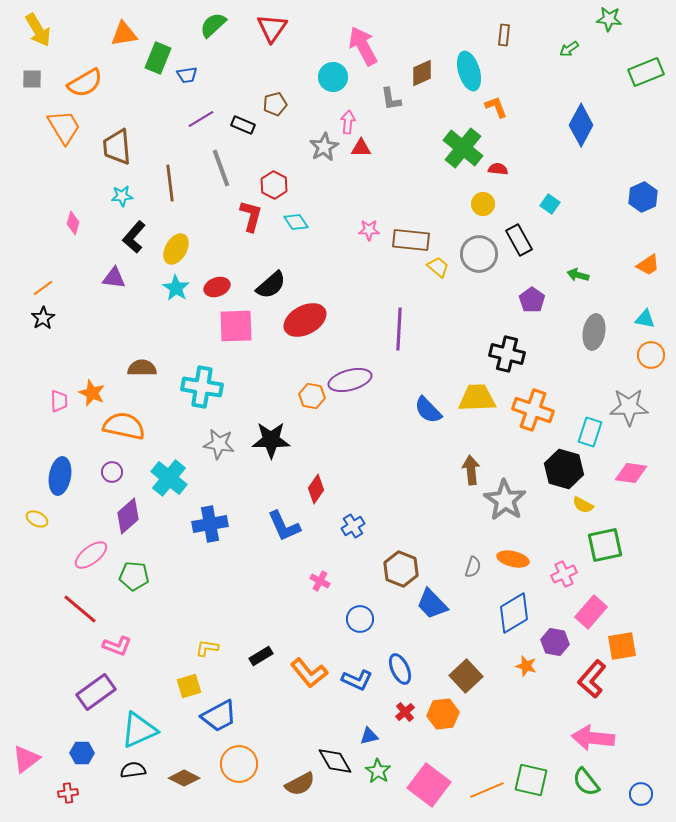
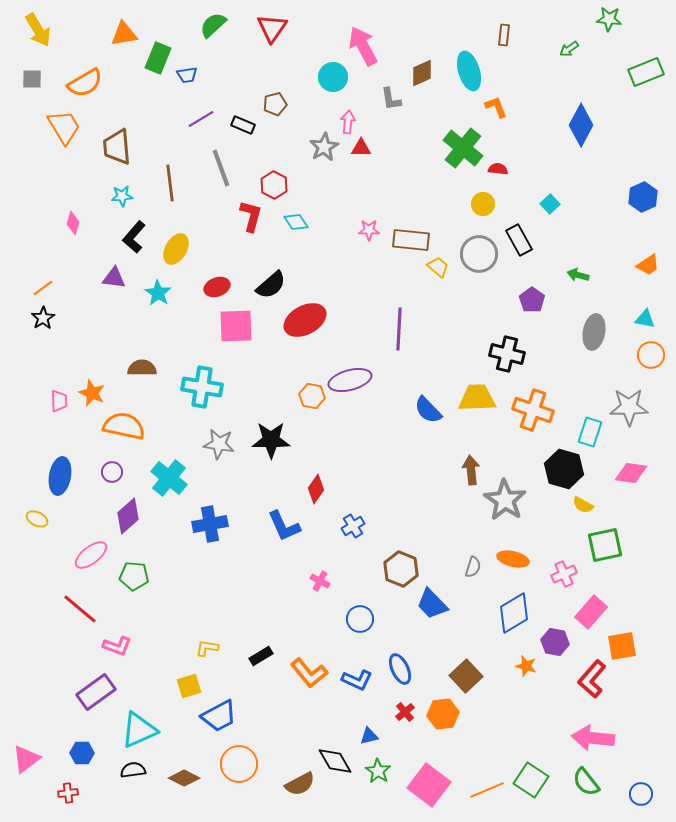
cyan square at (550, 204): rotated 12 degrees clockwise
cyan star at (176, 288): moved 18 px left, 5 px down
green square at (531, 780): rotated 20 degrees clockwise
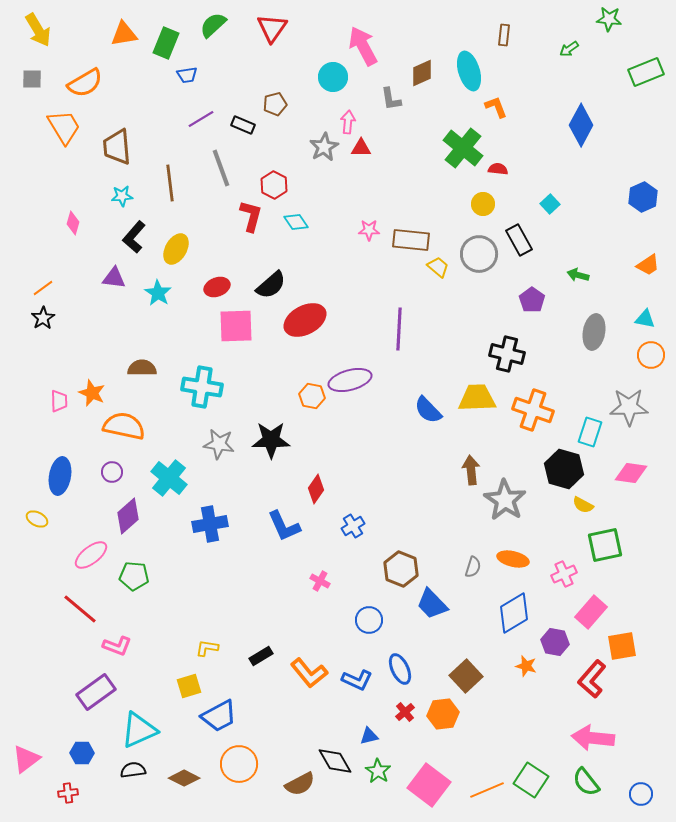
green rectangle at (158, 58): moved 8 px right, 15 px up
blue circle at (360, 619): moved 9 px right, 1 px down
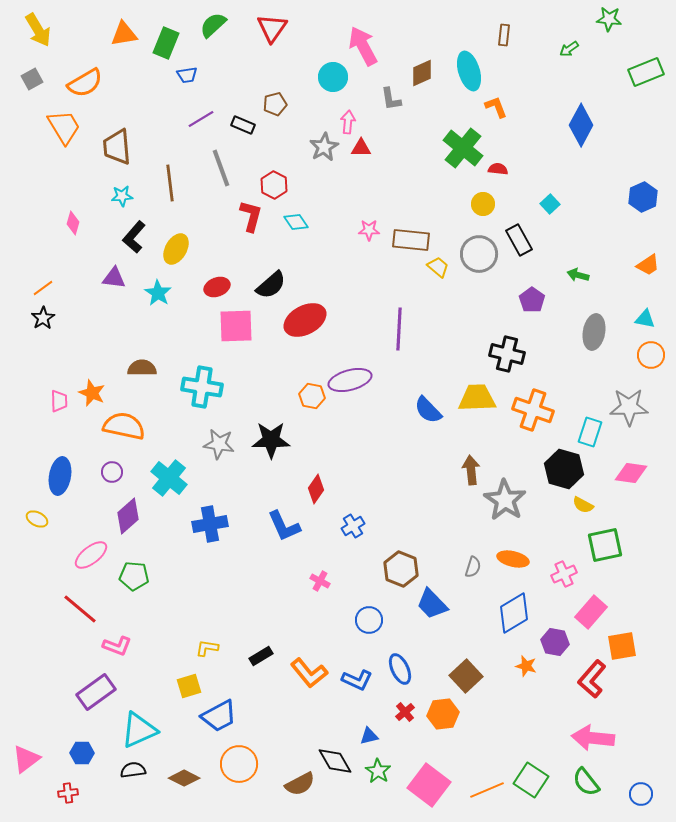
gray square at (32, 79): rotated 30 degrees counterclockwise
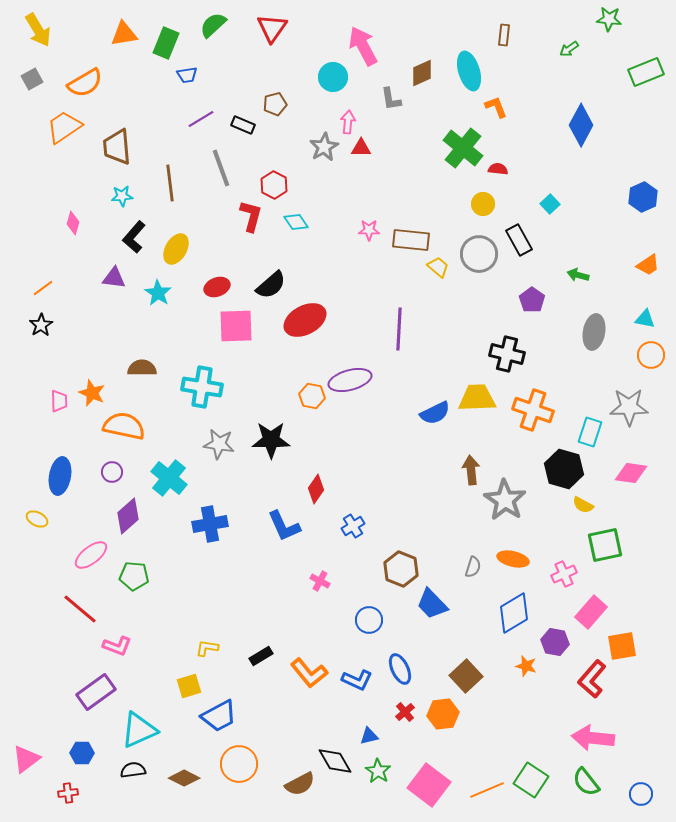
orange trapezoid at (64, 127): rotated 93 degrees counterclockwise
black star at (43, 318): moved 2 px left, 7 px down
blue semicircle at (428, 410): moved 7 px right, 3 px down; rotated 72 degrees counterclockwise
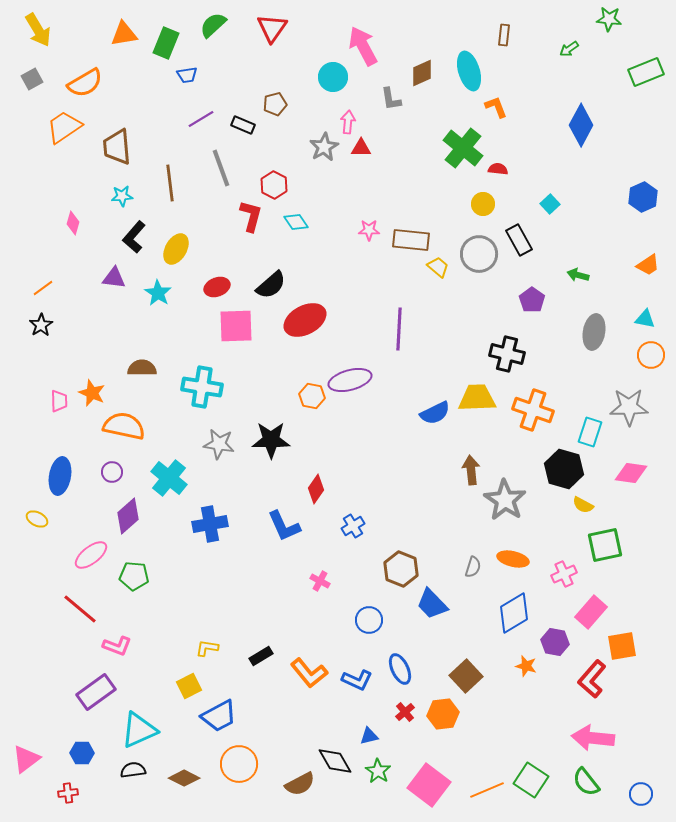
yellow square at (189, 686): rotated 10 degrees counterclockwise
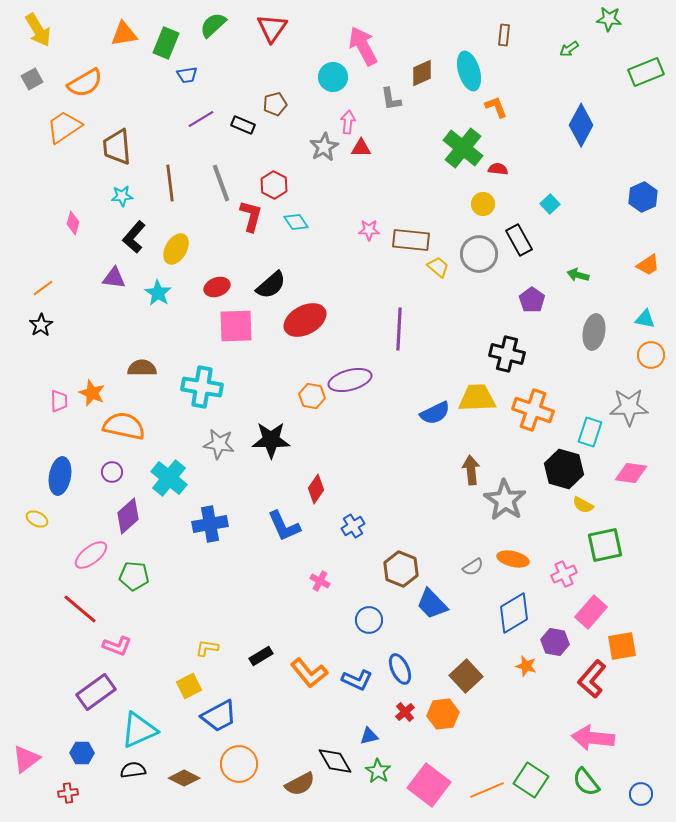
gray line at (221, 168): moved 15 px down
gray semicircle at (473, 567): rotated 40 degrees clockwise
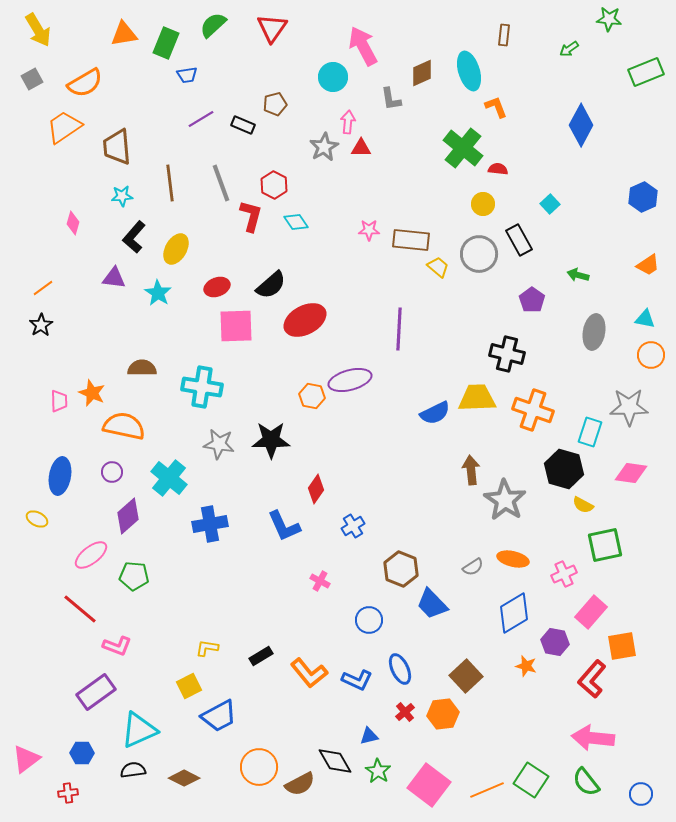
orange circle at (239, 764): moved 20 px right, 3 px down
